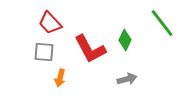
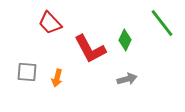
gray square: moved 17 px left, 20 px down
orange arrow: moved 3 px left
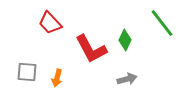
red L-shape: moved 1 px right
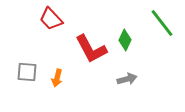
red trapezoid: moved 1 px right, 4 px up
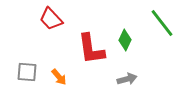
red L-shape: rotated 20 degrees clockwise
orange arrow: moved 2 px right, 1 px up; rotated 54 degrees counterclockwise
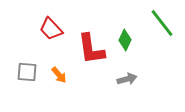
red trapezoid: moved 10 px down
orange arrow: moved 2 px up
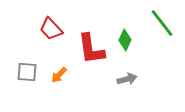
orange arrow: rotated 84 degrees clockwise
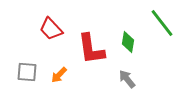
green diamond: moved 3 px right, 2 px down; rotated 15 degrees counterclockwise
gray arrow: rotated 114 degrees counterclockwise
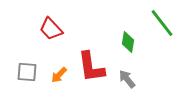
red L-shape: moved 18 px down
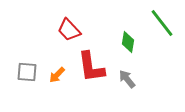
red trapezoid: moved 18 px right, 1 px down
orange arrow: moved 2 px left
